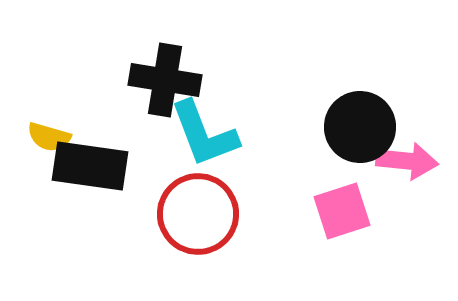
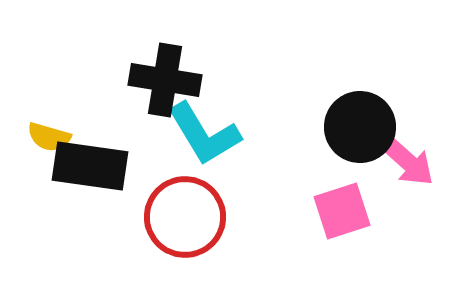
cyan L-shape: rotated 10 degrees counterclockwise
pink arrow: rotated 36 degrees clockwise
red circle: moved 13 px left, 3 px down
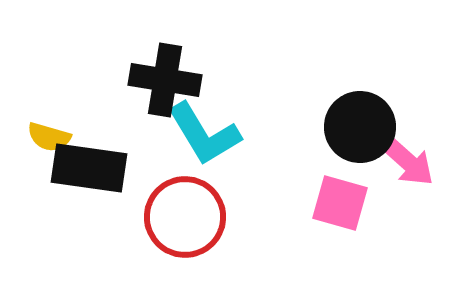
black rectangle: moved 1 px left, 2 px down
pink square: moved 2 px left, 8 px up; rotated 34 degrees clockwise
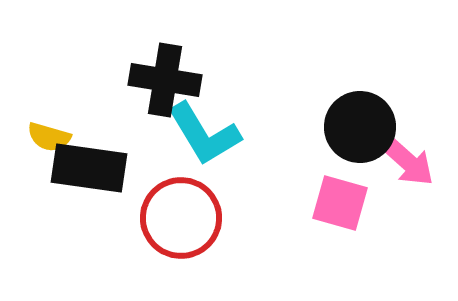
red circle: moved 4 px left, 1 px down
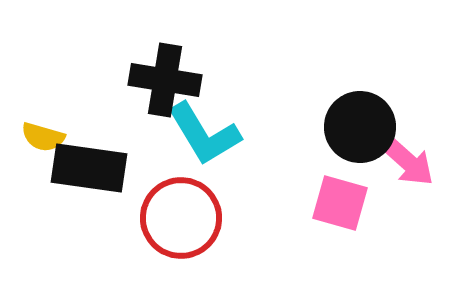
yellow semicircle: moved 6 px left
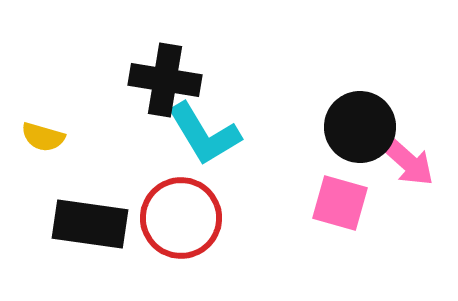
black rectangle: moved 1 px right, 56 px down
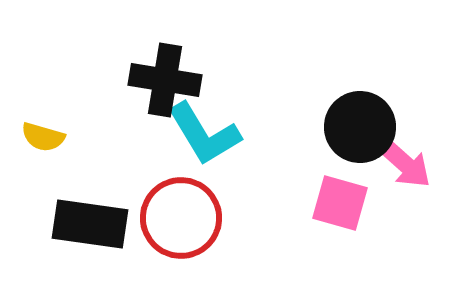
pink arrow: moved 3 px left, 2 px down
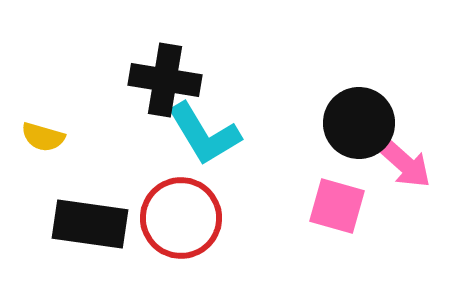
black circle: moved 1 px left, 4 px up
pink square: moved 3 px left, 3 px down
